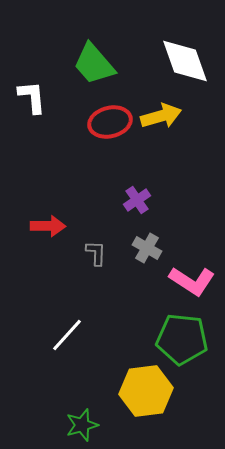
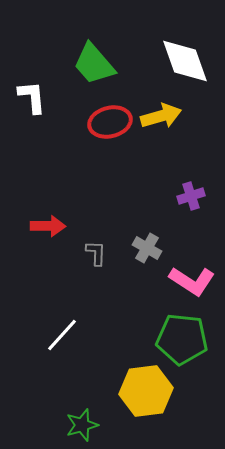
purple cross: moved 54 px right, 4 px up; rotated 16 degrees clockwise
white line: moved 5 px left
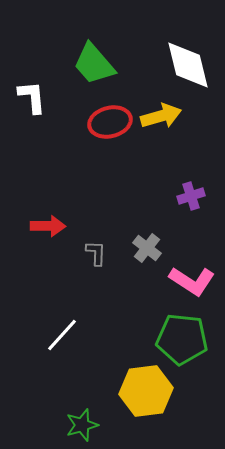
white diamond: moved 3 px right, 4 px down; rotated 6 degrees clockwise
gray cross: rotated 8 degrees clockwise
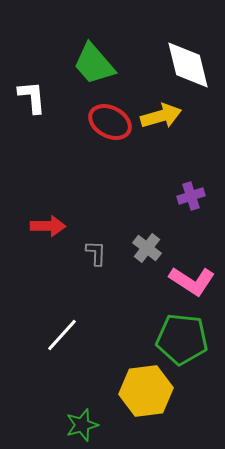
red ellipse: rotated 42 degrees clockwise
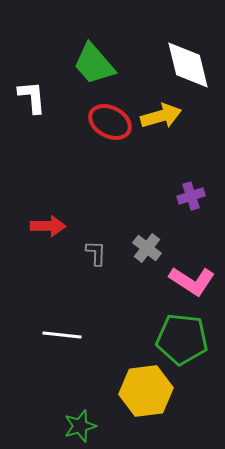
white line: rotated 54 degrees clockwise
green star: moved 2 px left, 1 px down
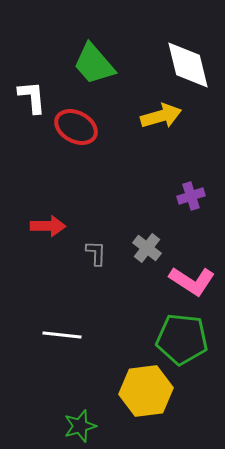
red ellipse: moved 34 px left, 5 px down
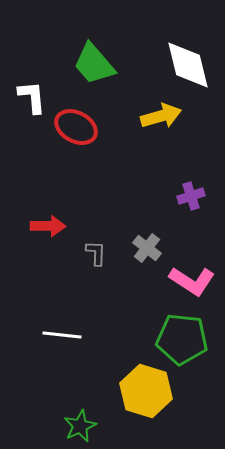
yellow hexagon: rotated 24 degrees clockwise
green star: rotated 8 degrees counterclockwise
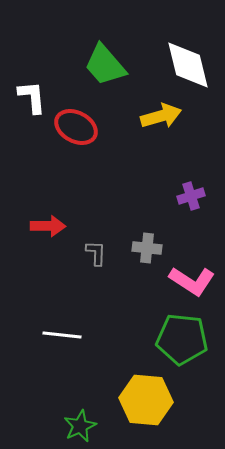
green trapezoid: moved 11 px right, 1 px down
gray cross: rotated 32 degrees counterclockwise
yellow hexagon: moved 9 px down; rotated 12 degrees counterclockwise
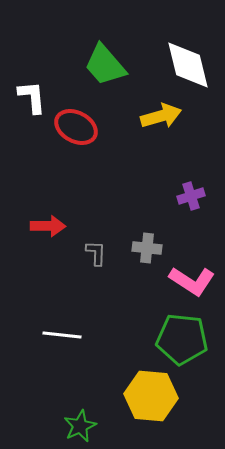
yellow hexagon: moved 5 px right, 4 px up
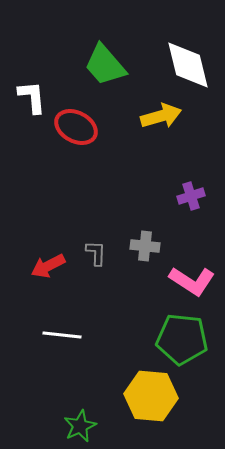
red arrow: moved 40 px down; rotated 152 degrees clockwise
gray cross: moved 2 px left, 2 px up
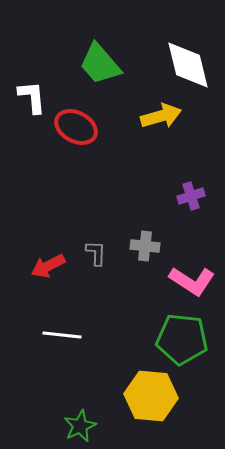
green trapezoid: moved 5 px left, 1 px up
